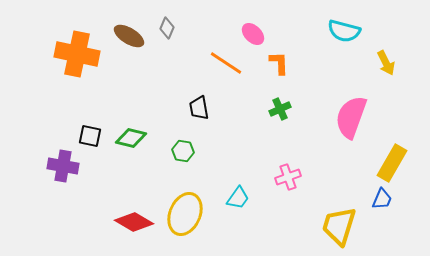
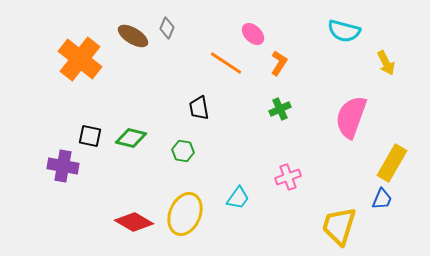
brown ellipse: moved 4 px right
orange cross: moved 3 px right, 5 px down; rotated 27 degrees clockwise
orange L-shape: rotated 35 degrees clockwise
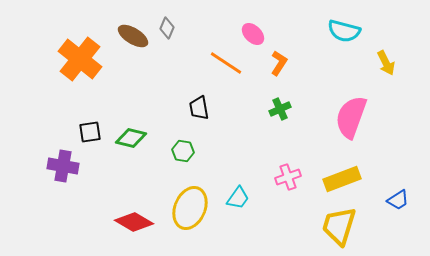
black square: moved 4 px up; rotated 20 degrees counterclockwise
yellow rectangle: moved 50 px left, 16 px down; rotated 39 degrees clockwise
blue trapezoid: moved 16 px right, 1 px down; rotated 35 degrees clockwise
yellow ellipse: moved 5 px right, 6 px up
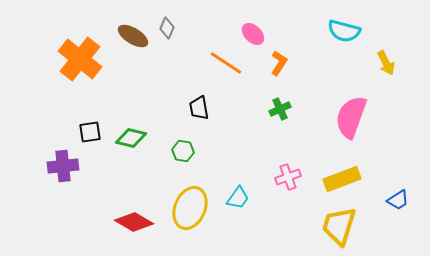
purple cross: rotated 16 degrees counterclockwise
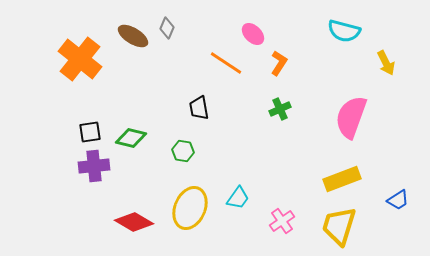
purple cross: moved 31 px right
pink cross: moved 6 px left, 44 px down; rotated 15 degrees counterclockwise
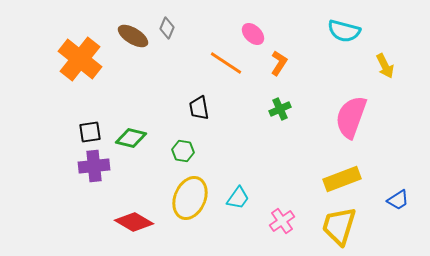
yellow arrow: moved 1 px left, 3 px down
yellow ellipse: moved 10 px up
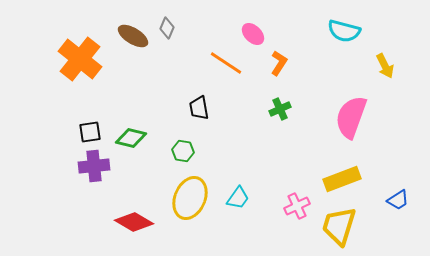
pink cross: moved 15 px right, 15 px up; rotated 10 degrees clockwise
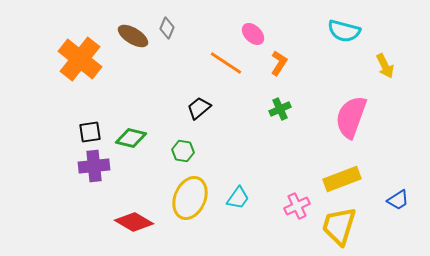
black trapezoid: rotated 60 degrees clockwise
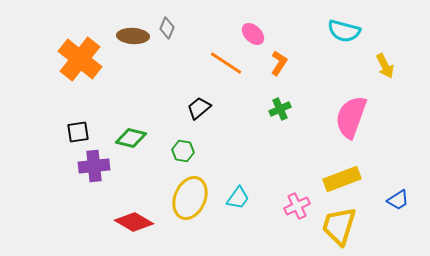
brown ellipse: rotated 28 degrees counterclockwise
black square: moved 12 px left
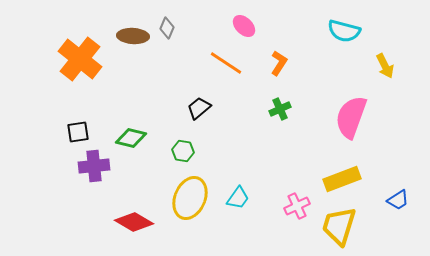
pink ellipse: moved 9 px left, 8 px up
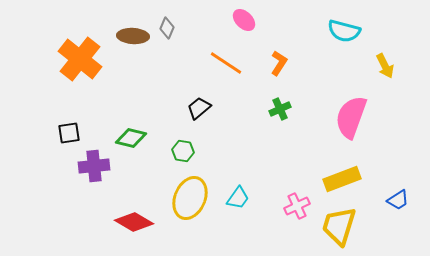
pink ellipse: moved 6 px up
black square: moved 9 px left, 1 px down
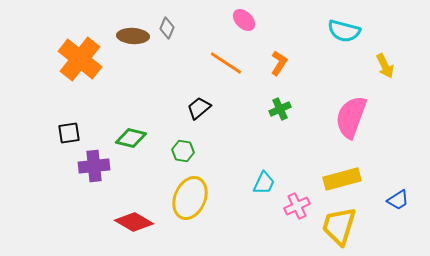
yellow rectangle: rotated 6 degrees clockwise
cyan trapezoid: moved 26 px right, 15 px up; rotated 10 degrees counterclockwise
